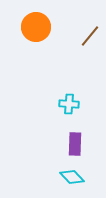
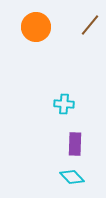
brown line: moved 11 px up
cyan cross: moved 5 px left
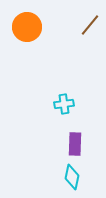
orange circle: moved 9 px left
cyan cross: rotated 12 degrees counterclockwise
cyan diamond: rotated 55 degrees clockwise
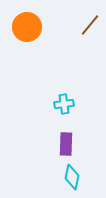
purple rectangle: moved 9 px left
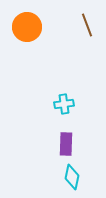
brown line: moved 3 px left; rotated 60 degrees counterclockwise
